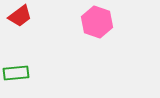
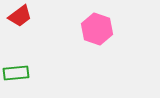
pink hexagon: moved 7 px down
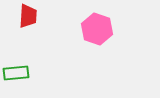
red trapezoid: moved 8 px right; rotated 50 degrees counterclockwise
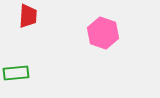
pink hexagon: moved 6 px right, 4 px down
